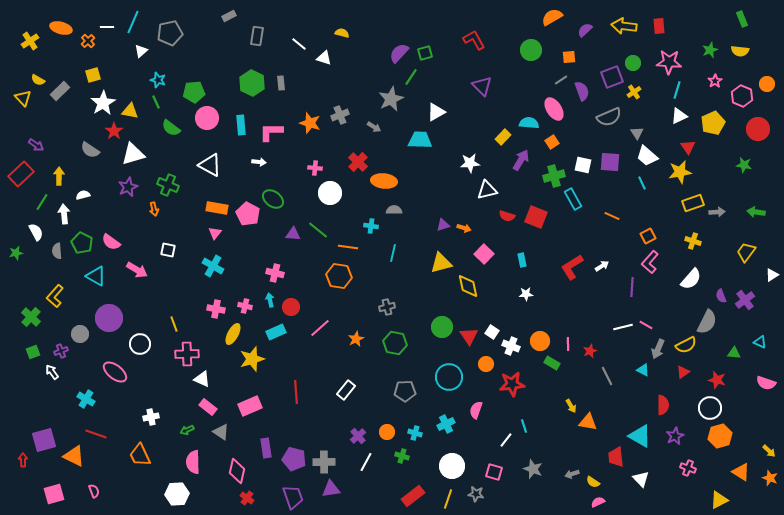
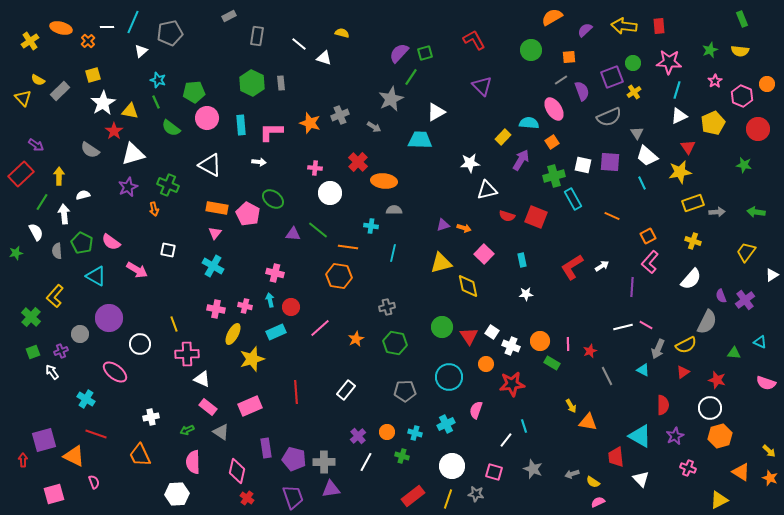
pink semicircle at (94, 491): moved 9 px up
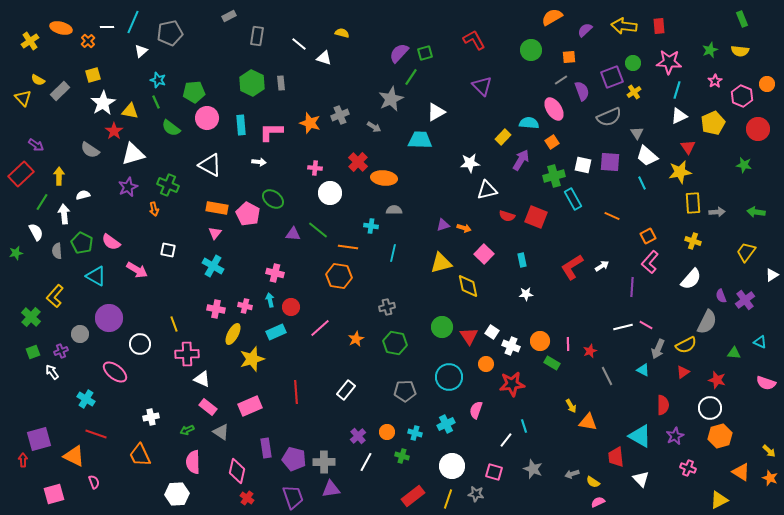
orange ellipse at (384, 181): moved 3 px up
yellow rectangle at (693, 203): rotated 75 degrees counterclockwise
purple square at (44, 440): moved 5 px left, 1 px up
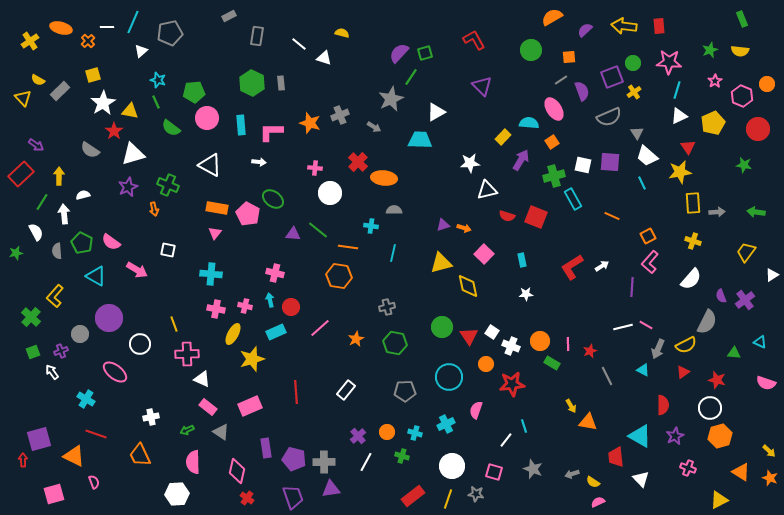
cyan cross at (213, 266): moved 2 px left, 8 px down; rotated 25 degrees counterclockwise
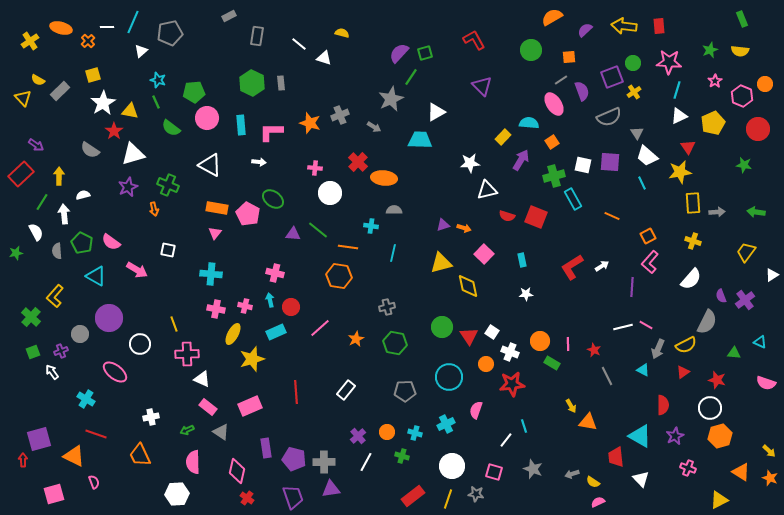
orange circle at (767, 84): moved 2 px left
pink ellipse at (554, 109): moved 5 px up
white cross at (511, 346): moved 1 px left, 6 px down
red star at (590, 351): moved 4 px right, 1 px up; rotated 24 degrees counterclockwise
